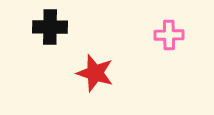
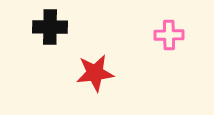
red star: rotated 24 degrees counterclockwise
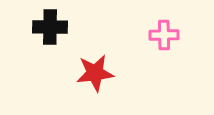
pink cross: moved 5 px left
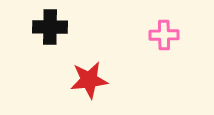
red star: moved 6 px left, 7 px down
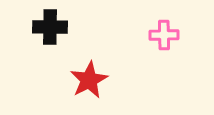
red star: rotated 21 degrees counterclockwise
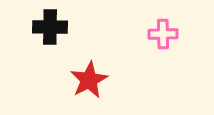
pink cross: moved 1 px left, 1 px up
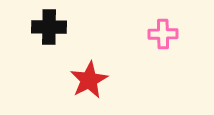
black cross: moved 1 px left
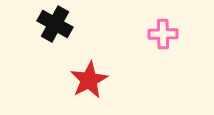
black cross: moved 6 px right, 3 px up; rotated 28 degrees clockwise
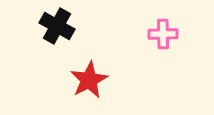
black cross: moved 2 px right, 2 px down
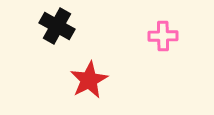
pink cross: moved 2 px down
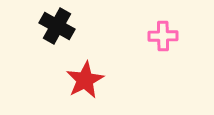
red star: moved 4 px left
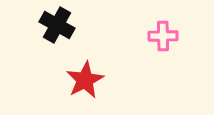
black cross: moved 1 px up
